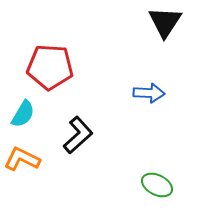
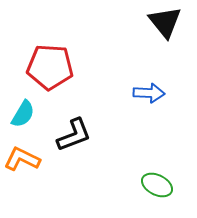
black triangle: rotated 12 degrees counterclockwise
black L-shape: moved 4 px left; rotated 21 degrees clockwise
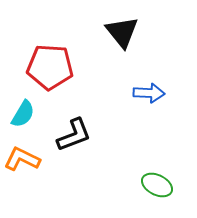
black triangle: moved 43 px left, 10 px down
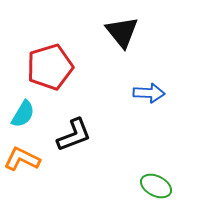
red pentagon: rotated 21 degrees counterclockwise
green ellipse: moved 1 px left, 1 px down
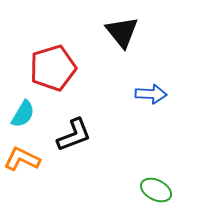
red pentagon: moved 3 px right, 1 px down
blue arrow: moved 2 px right, 1 px down
green ellipse: moved 4 px down
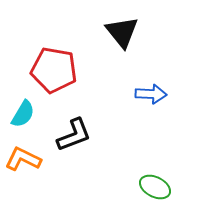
red pentagon: moved 1 px right, 2 px down; rotated 27 degrees clockwise
orange L-shape: moved 1 px right
green ellipse: moved 1 px left, 3 px up
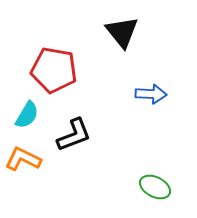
cyan semicircle: moved 4 px right, 1 px down
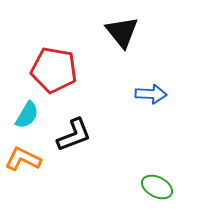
green ellipse: moved 2 px right
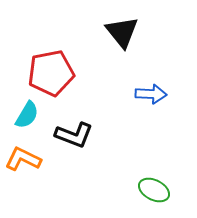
red pentagon: moved 3 px left, 3 px down; rotated 21 degrees counterclockwise
black L-shape: rotated 42 degrees clockwise
green ellipse: moved 3 px left, 3 px down
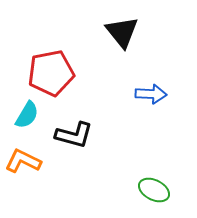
black L-shape: rotated 6 degrees counterclockwise
orange L-shape: moved 2 px down
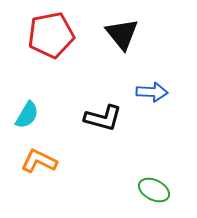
black triangle: moved 2 px down
red pentagon: moved 38 px up
blue arrow: moved 1 px right, 2 px up
black L-shape: moved 29 px right, 17 px up
orange L-shape: moved 16 px right
